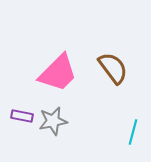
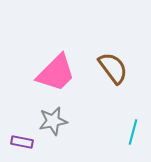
pink trapezoid: moved 2 px left
purple rectangle: moved 26 px down
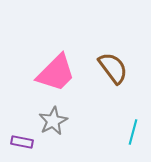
gray star: rotated 16 degrees counterclockwise
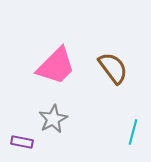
pink trapezoid: moved 7 px up
gray star: moved 2 px up
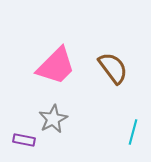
purple rectangle: moved 2 px right, 2 px up
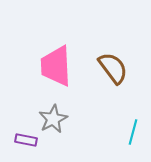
pink trapezoid: rotated 132 degrees clockwise
purple rectangle: moved 2 px right
